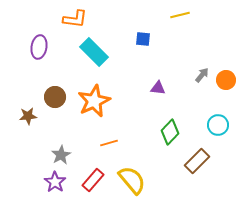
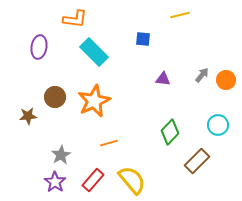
purple triangle: moved 5 px right, 9 px up
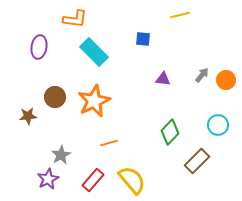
purple star: moved 7 px left, 3 px up; rotated 10 degrees clockwise
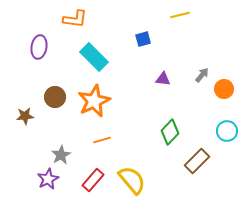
blue square: rotated 21 degrees counterclockwise
cyan rectangle: moved 5 px down
orange circle: moved 2 px left, 9 px down
brown star: moved 3 px left
cyan circle: moved 9 px right, 6 px down
orange line: moved 7 px left, 3 px up
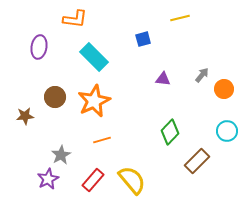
yellow line: moved 3 px down
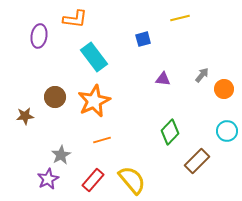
purple ellipse: moved 11 px up
cyan rectangle: rotated 8 degrees clockwise
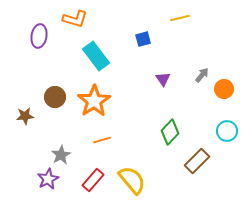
orange L-shape: rotated 10 degrees clockwise
cyan rectangle: moved 2 px right, 1 px up
purple triangle: rotated 49 degrees clockwise
orange star: rotated 8 degrees counterclockwise
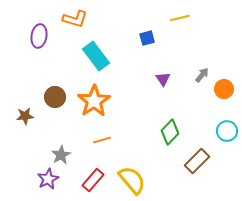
blue square: moved 4 px right, 1 px up
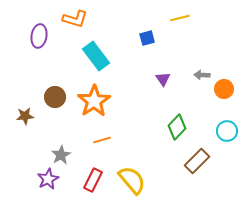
gray arrow: rotated 126 degrees counterclockwise
green diamond: moved 7 px right, 5 px up
red rectangle: rotated 15 degrees counterclockwise
